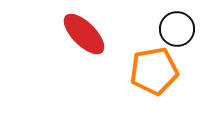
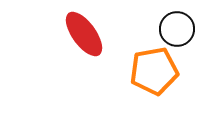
red ellipse: rotated 9 degrees clockwise
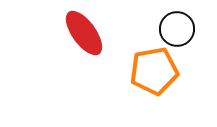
red ellipse: moved 1 px up
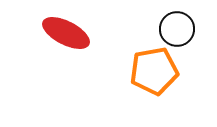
red ellipse: moved 18 px left; rotated 27 degrees counterclockwise
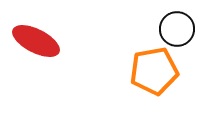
red ellipse: moved 30 px left, 8 px down
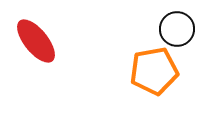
red ellipse: rotated 24 degrees clockwise
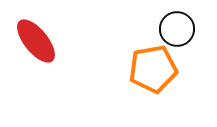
orange pentagon: moved 1 px left, 2 px up
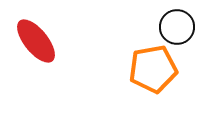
black circle: moved 2 px up
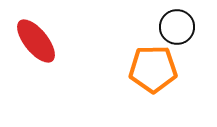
orange pentagon: rotated 9 degrees clockwise
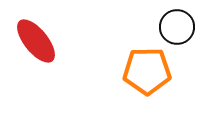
orange pentagon: moved 6 px left, 2 px down
